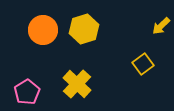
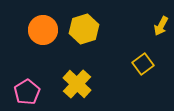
yellow arrow: rotated 18 degrees counterclockwise
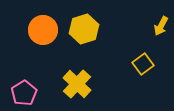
pink pentagon: moved 3 px left, 1 px down
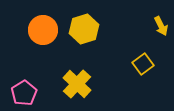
yellow arrow: rotated 54 degrees counterclockwise
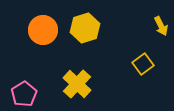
yellow hexagon: moved 1 px right, 1 px up
pink pentagon: moved 1 px down
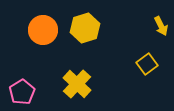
yellow square: moved 4 px right
pink pentagon: moved 2 px left, 2 px up
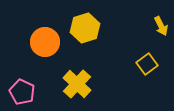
orange circle: moved 2 px right, 12 px down
pink pentagon: rotated 15 degrees counterclockwise
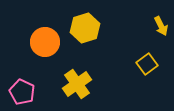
yellow cross: rotated 12 degrees clockwise
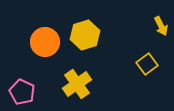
yellow hexagon: moved 7 px down
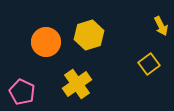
yellow hexagon: moved 4 px right
orange circle: moved 1 px right
yellow square: moved 2 px right
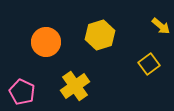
yellow arrow: rotated 24 degrees counterclockwise
yellow hexagon: moved 11 px right
yellow cross: moved 2 px left, 2 px down
